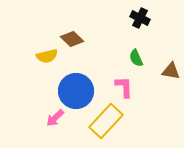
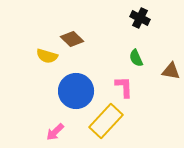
yellow semicircle: rotated 30 degrees clockwise
pink arrow: moved 14 px down
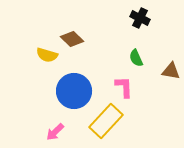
yellow semicircle: moved 1 px up
blue circle: moved 2 px left
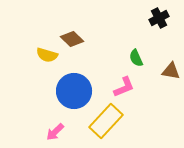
black cross: moved 19 px right; rotated 36 degrees clockwise
pink L-shape: rotated 70 degrees clockwise
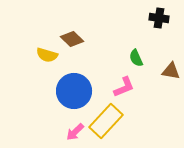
black cross: rotated 36 degrees clockwise
pink arrow: moved 20 px right
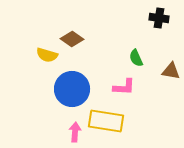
brown diamond: rotated 10 degrees counterclockwise
pink L-shape: rotated 25 degrees clockwise
blue circle: moved 2 px left, 2 px up
yellow rectangle: rotated 56 degrees clockwise
pink arrow: rotated 138 degrees clockwise
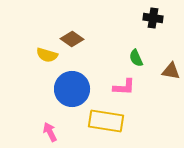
black cross: moved 6 px left
pink arrow: moved 25 px left; rotated 30 degrees counterclockwise
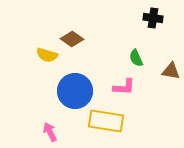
blue circle: moved 3 px right, 2 px down
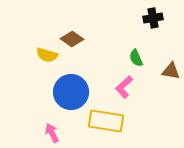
black cross: rotated 18 degrees counterclockwise
pink L-shape: rotated 135 degrees clockwise
blue circle: moved 4 px left, 1 px down
pink arrow: moved 2 px right, 1 px down
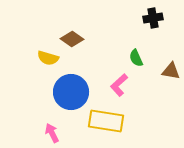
yellow semicircle: moved 1 px right, 3 px down
pink L-shape: moved 5 px left, 2 px up
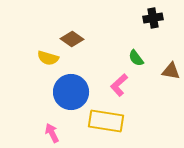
green semicircle: rotated 12 degrees counterclockwise
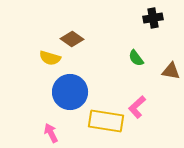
yellow semicircle: moved 2 px right
pink L-shape: moved 18 px right, 22 px down
blue circle: moved 1 px left
pink arrow: moved 1 px left
